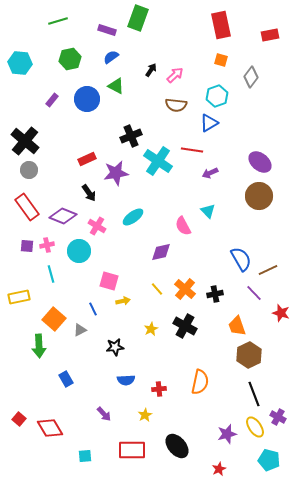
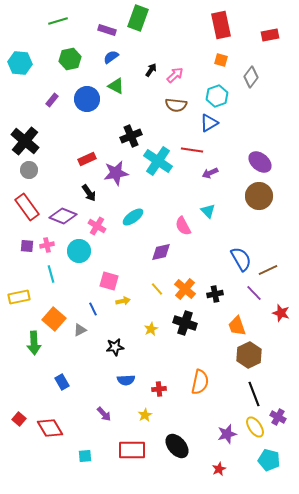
black cross at (185, 326): moved 3 px up; rotated 10 degrees counterclockwise
green arrow at (39, 346): moved 5 px left, 3 px up
blue rectangle at (66, 379): moved 4 px left, 3 px down
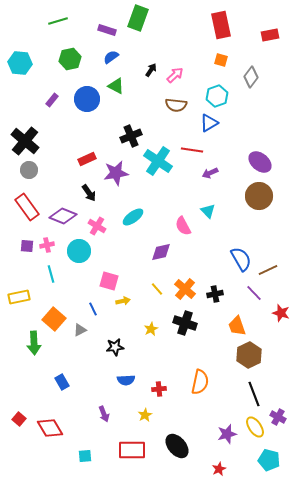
purple arrow at (104, 414): rotated 21 degrees clockwise
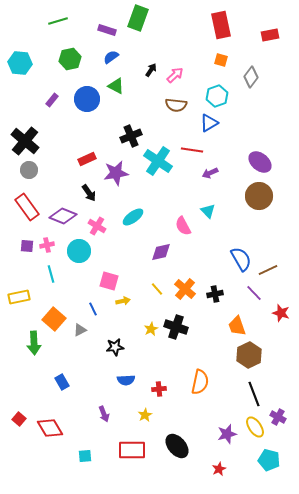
black cross at (185, 323): moved 9 px left, 4 px down
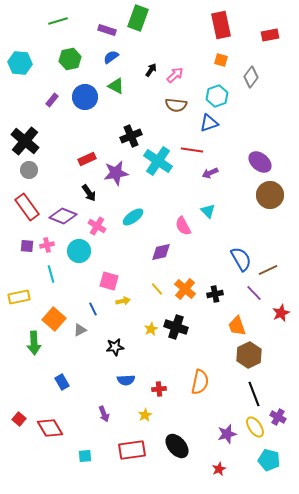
blue circle at (87, 99): moved 2 px left, 2 px up
blue triangle at (209, 123): rotated 12 degrees clockwise
brown circle at (259, 196): moved 11 px right, 1 px up
red star at (281, 313): rotated 30 degrees clockwise
red rectangle at (132, 450): rotated 8 degrees counterclockwise
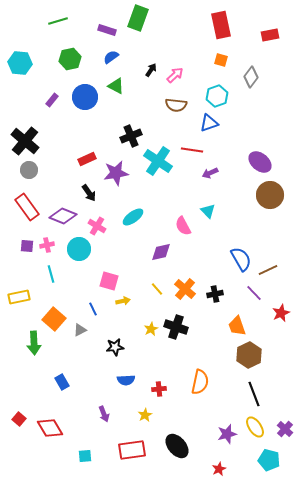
cyan circle at (79, 251): moved 2 px up
purple cross at (278, 417): moved 7 px right, 12 px down; rotated 14 degrees clockwise
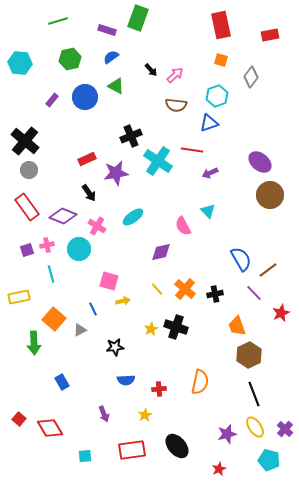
black arrow at (151, 70): rotated 104 degrees clockwise
purple square at (27, 246): moved 4 px down; rotated 24 degrees counterclockwise
brown line at (268, 270): rotated 12 degrees counterclockwise
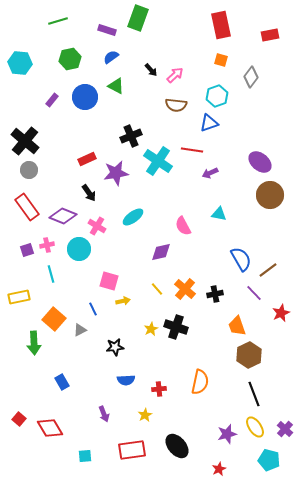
cyan triangle at (208, 211): moved 11 px right, 3 px down; rotated 35 degrees counterclockwise
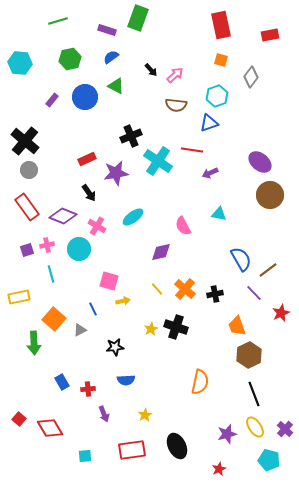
red cross at (159, 389): moved 71 px left
black ellipse at (177, 446): rotated 15 degrees clockwise
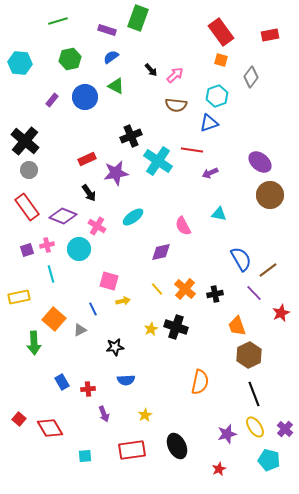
red rectangle at (221, 25): moved 7 px down; rotated 24 degrees counterclockwise
